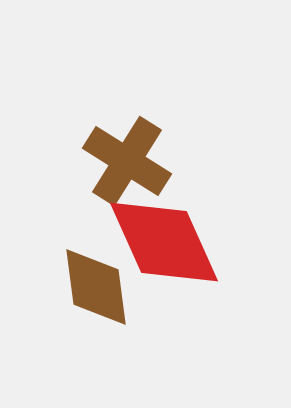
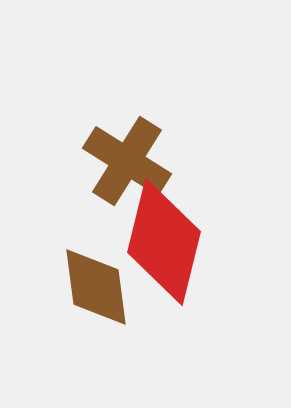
red diamond: rotated 38 degrees clockwise
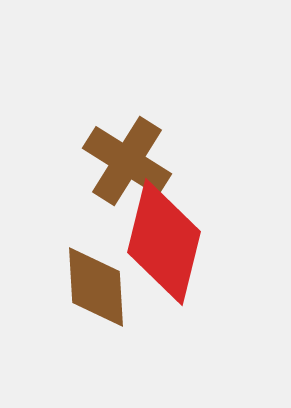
brown diamond: rotated 4 degrees clockwise
